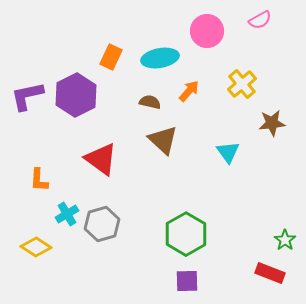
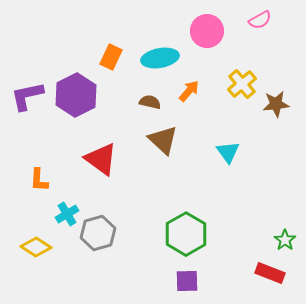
brown star: moved 4 px right, 19 px up
gray hexagon: moved 4 px left, 9 px down
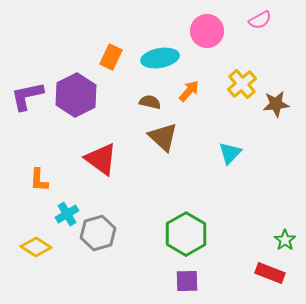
brown triangle: moved 3 px up
cyan triangle: moved 2 px right, 1 px down; rotated 20 degrees clockwise
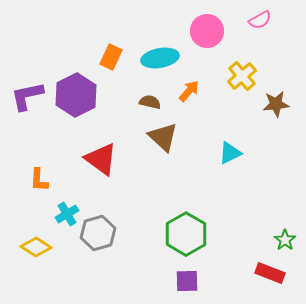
yellow cross: moved 8 px up
cyan triangle: rotated 20 degrees clockwise
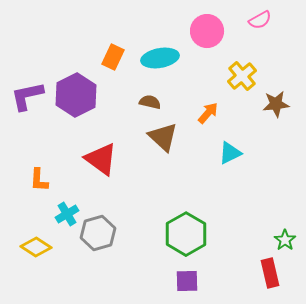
orange rectangle: moved 2 px right
orange arrow: moved 19 px right, 22 px down
red rectangle: rotated 56 degrees clockwise
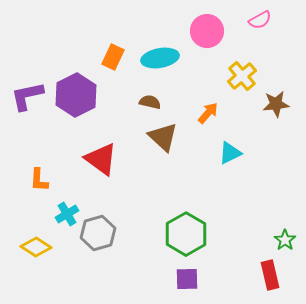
red rectangle: moved 2 px down
purple square: moved 2 px up
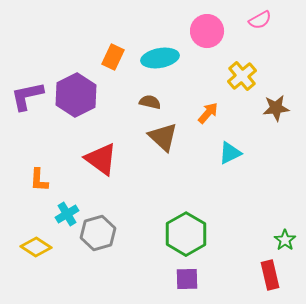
brown star: moved 4 px down
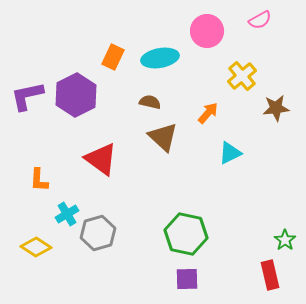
green hexagon: rotated 18 degrees counterclockwise
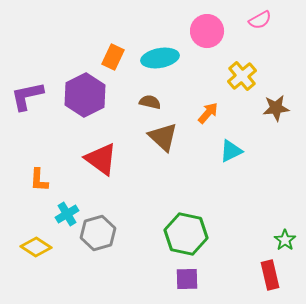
purple hexagon: moved 9 px right
cyan triangle: moved 1 px right, 2 px up
